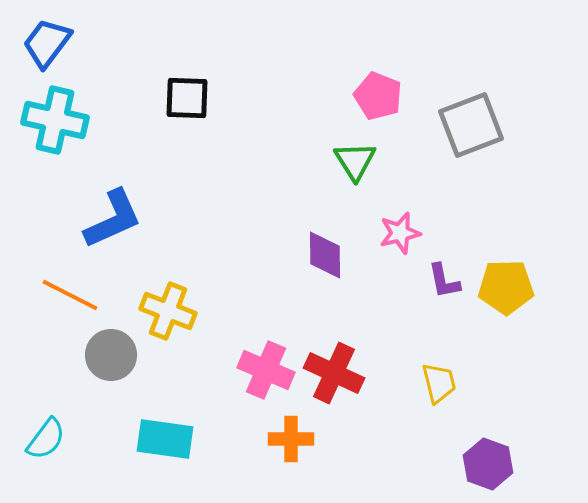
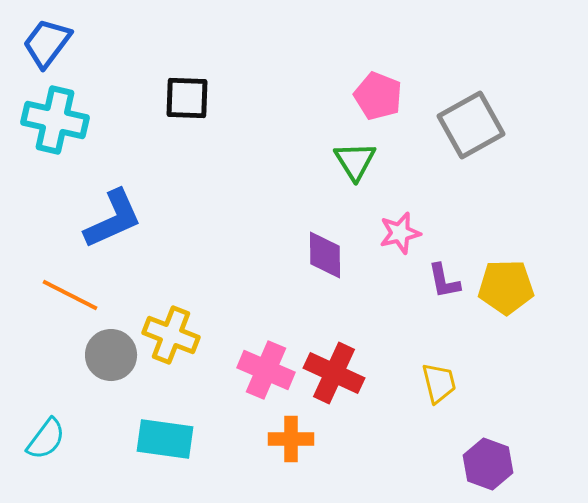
gray square: rotated 8 degrees counterclockwise
yellow cross: moved 3 px right, 24 px down
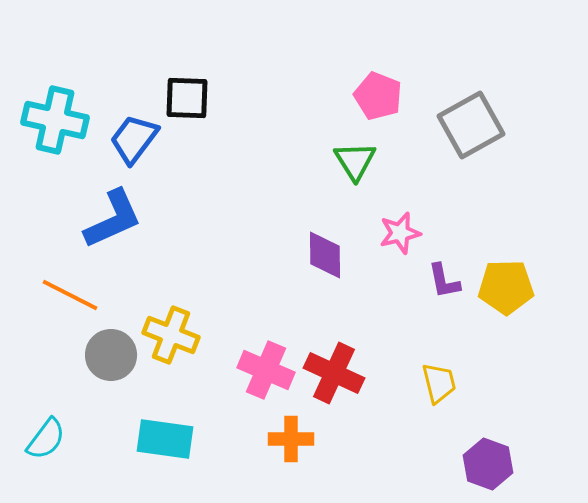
blue trapezoid: moved 87 px right, 96 px down
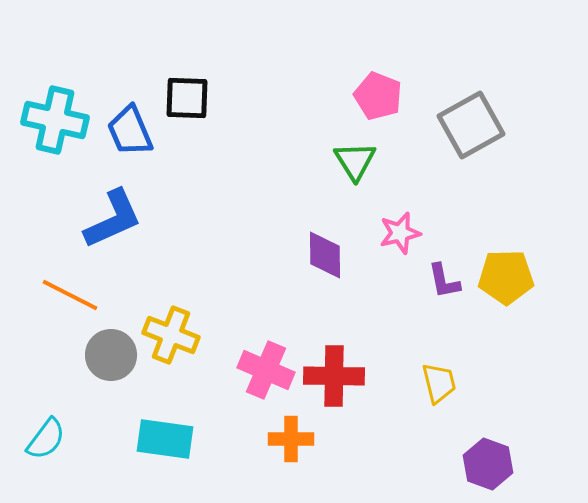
blue trapezoid: moved 4 px left, 8 px up; rotated 60 degrees counterclockwise
yellow pentagon: moved 10 px up
red cross: moved 3 px down; rotated 24 degrees counterclockwise
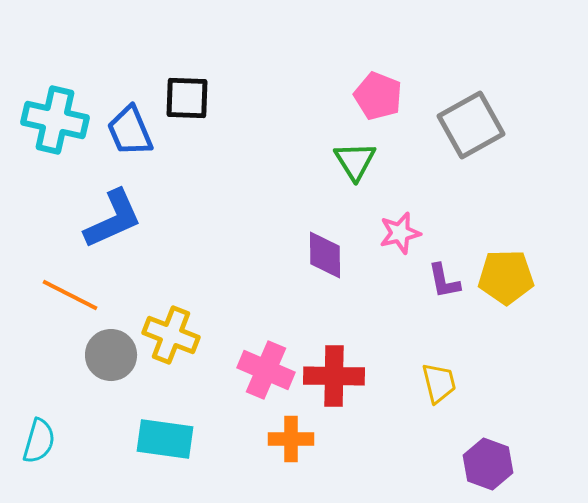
cyan semicircle: moved 7 px left, 2 px down; rotated 21 degrees counterclockwise
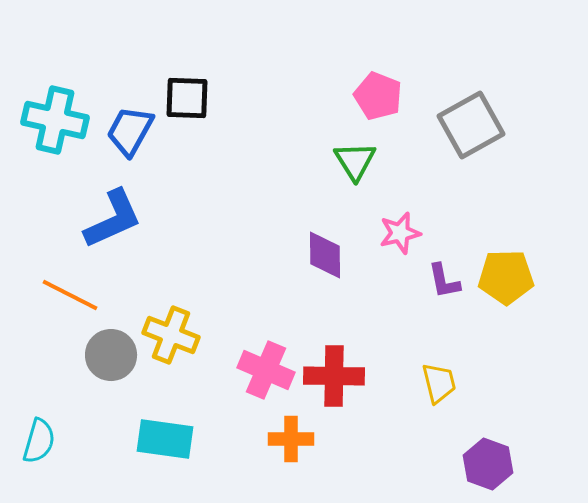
blue trapezoid: rotated 52 degrees clockwise
